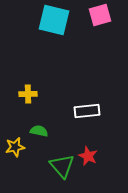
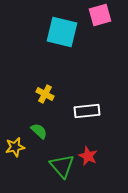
cyan square: moved 8 px right, 12 px down
yellow cross: moved 17 px right; rotated 30 degrees clockwise
green semicircle: rotated 30 degrees clockwise
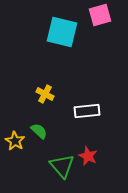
yellow star: moved 6 px up; rotated 30 degrees counterclockwise
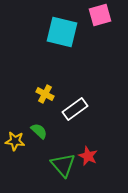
white rectangle: moved 12 px left, 2 px up; rotated 30 degrees counterclockwise
yellow star: rotated 24 degrees counterclockwise
green triangle: moved 1 px right, 1 px up
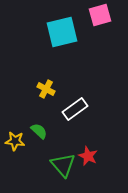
cyan square: rotated 28 degrees counterclockwise
yellow cross: moved 1 px right, 5 px up
